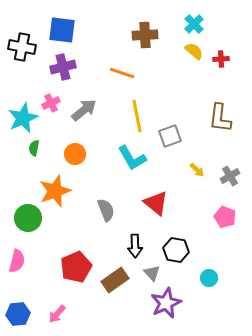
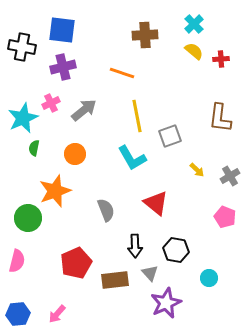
red pentagon: moved 4 px up
gray triangle: moved 2 px left
brown rectangle: rotated 28 degrees clockwise
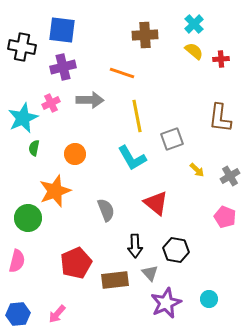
gray arrow: moved 6 px right, 10 px up; rotated 40 degrees clockwise
gray square: moved 2 px right, 3 px down
cyan circle: moved 21 px down
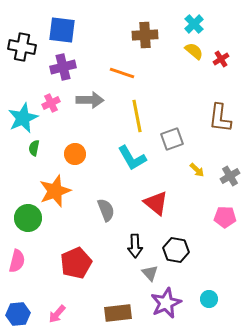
red cross: rotated 28 degrees counterclockwise
pink pentagon: rotated 20 degrees counterclockwise
brown rectangle: moved 3 px right, 33 px down
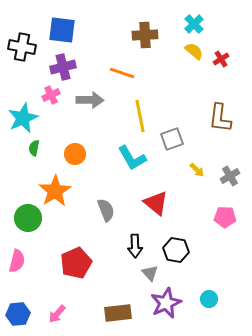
pink cross: moved 8 px up
yellow line: moved 3 px right
orange star: rotated 12 degrees counterclockwise
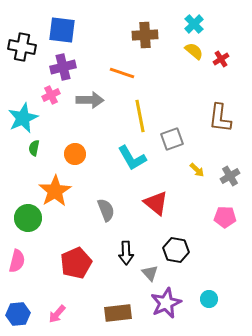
black arrow: moved 9 px left, 7 px down
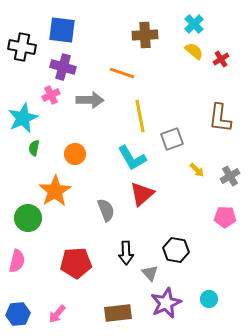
purple cross: rotated 30 degrees clockwise
red triangle: moved 14 px left, 9 px up; rotated 40 degrees clockwise
red pentagon: rotated 20 degrees clockwise
